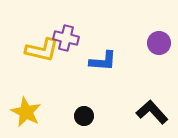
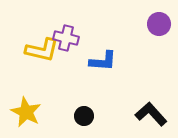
purple circle: moved 19 px up
black L-shape: moved 1 px left, 2 px down
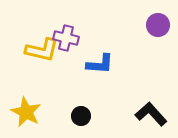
purple circle: moved 1 px left, 1 px down
blue L-shape: moved 3 px left, 3 px down
black circle: moved 3 px left
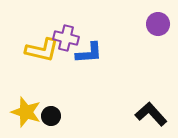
purple circle: moved 1 px up
blue L-shape: moved 11 px left, 11 px up; rotated 8 degrees counterclockwise
yellow star: rotated 8 degrees counterclockwise
black circle: moved 30 px left
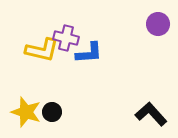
black circle: moved 1 px right, 4 px up
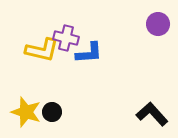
black L-shape: moved 1 px right
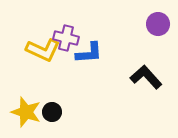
yellow L-shape: moved 1 px right; rotated 12 degrees clockwise
black L-shape: moved 6 px left, 37 px up
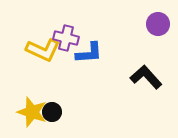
yellow star: moved 6 px right
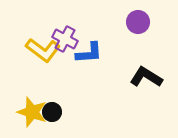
purple circle: moved 20 px left, 2 px up
purple cross: moved 1 px left, 1 px down; rotated 15 degrees clockwise
yellow L-shape: rotated 12 degrees clockwise
black L-shape: rotated 16 degrees counterclockwise
